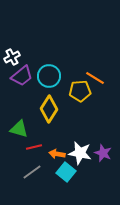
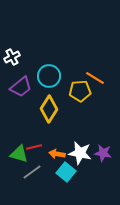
purple trapezoid: moved 1 px left, 11 px down
green triangle: moved 25 px down
purple star: rotated 12 degrees counterclockwise
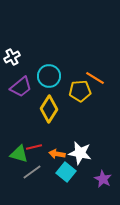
purple star: moved 26 px down; rotated 18 degrees clockwise
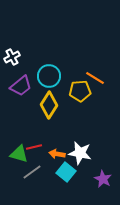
purple trapezoid: moved 1 px up
yellow diamond: moved 4 px up
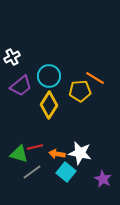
red line: moved 1 px right
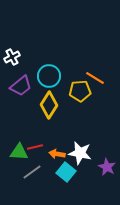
green triangle: moved 2 px up; rotated 12 degrees counterclockwise
purple star: moved 4 px right, 12 px up
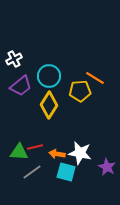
white cross: moved 2 px right, 2 px down
cyan square: rotated 24 degrees counterclockwise
